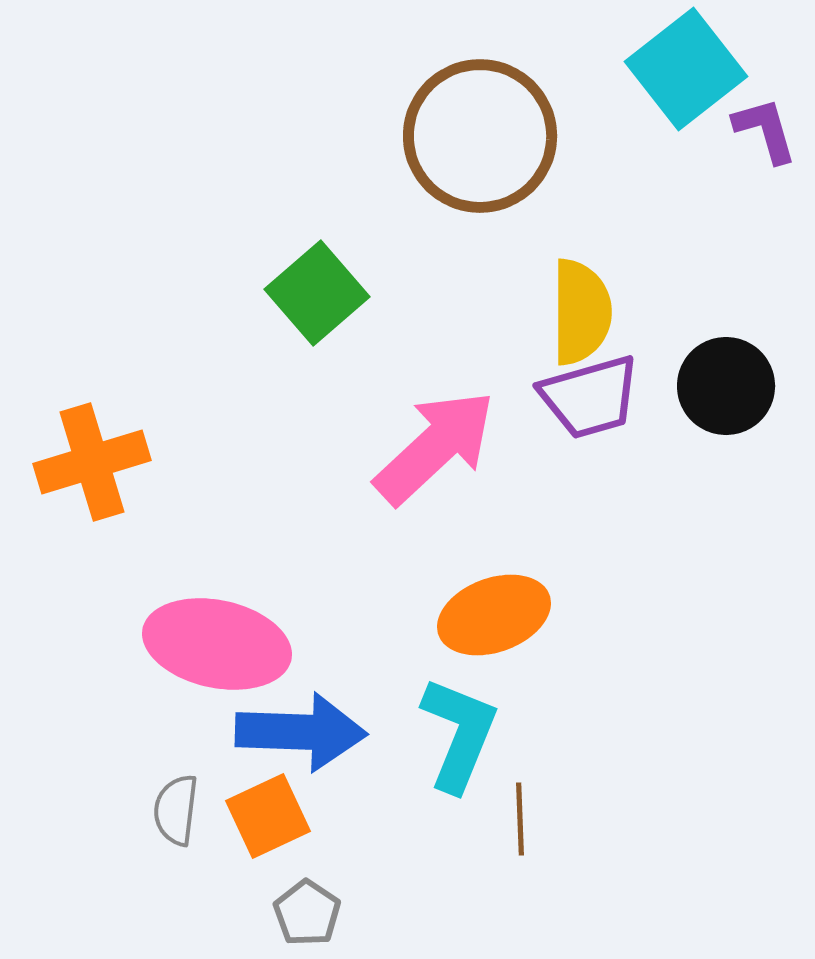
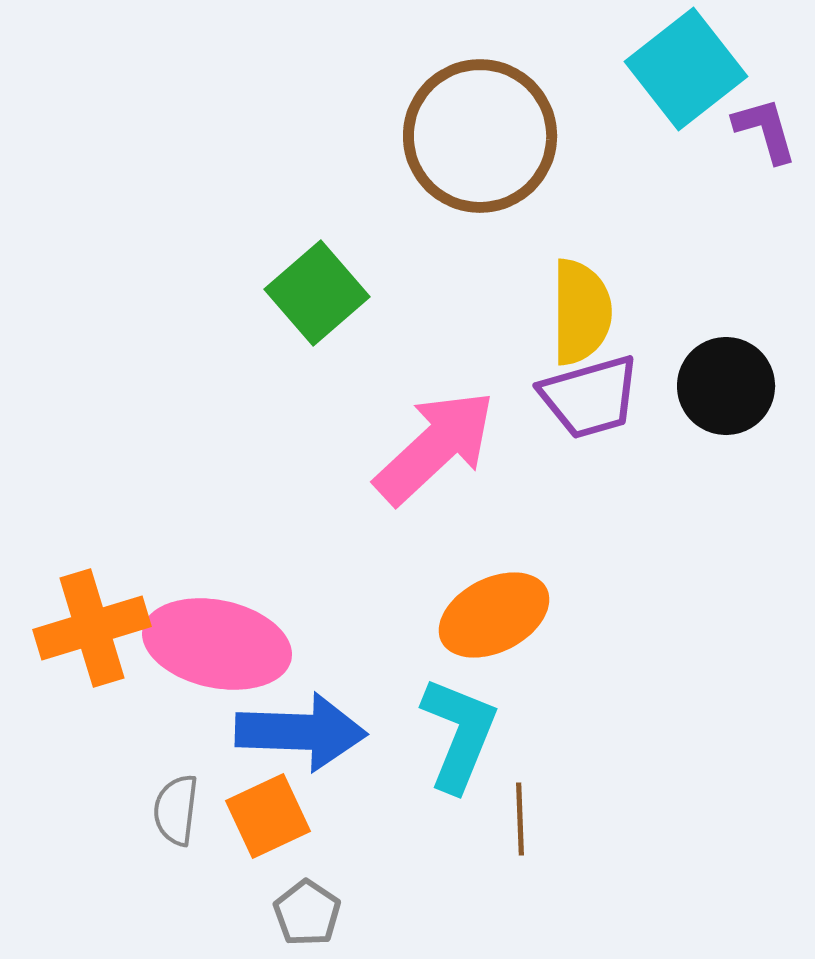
orange cross: moved 166 px down
orange ellipse: rotated 7 degrees counterclockwise
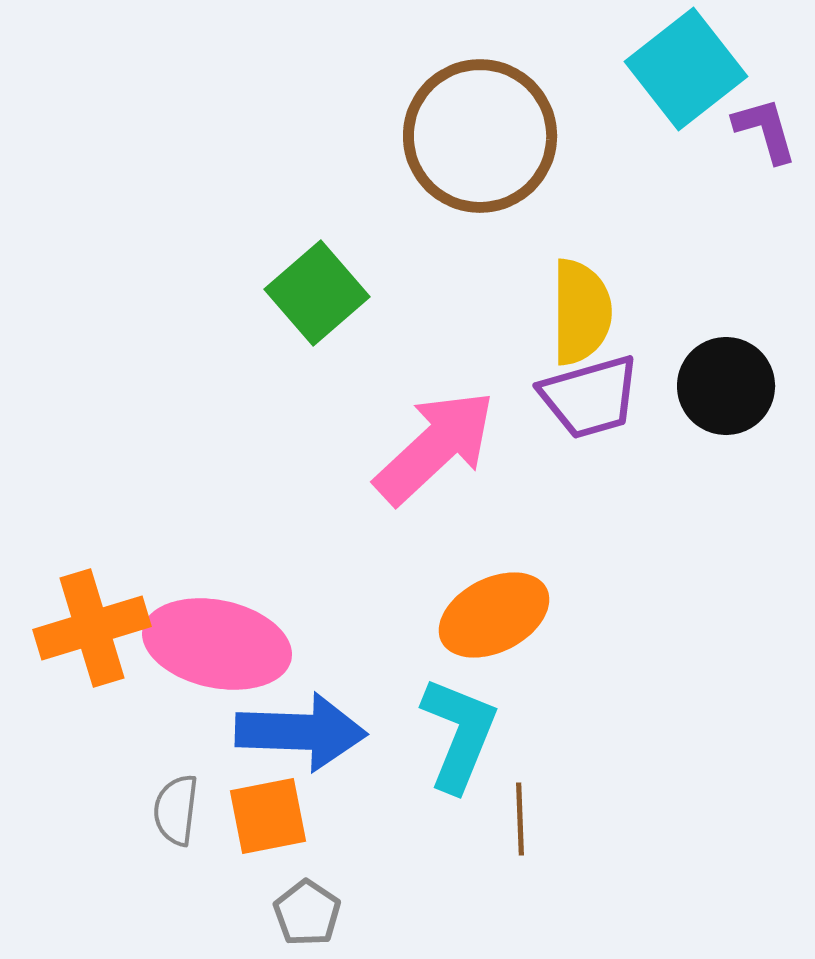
orange square: rotated 14 degrees clockwise
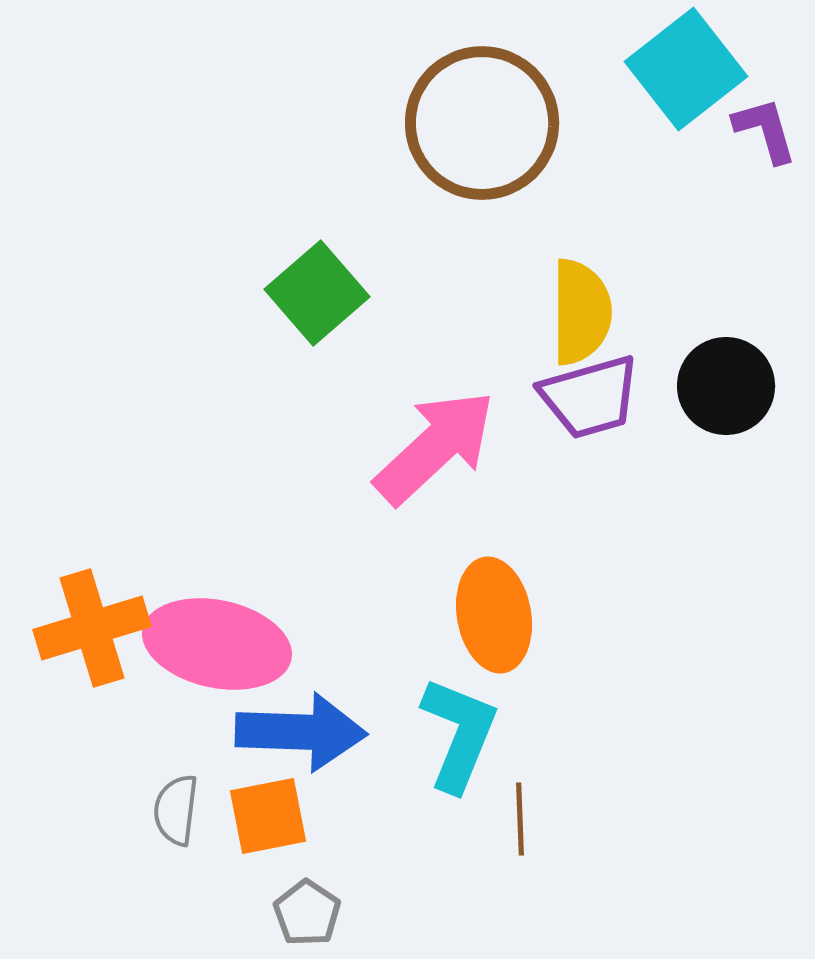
brown circle: moved 2 px right, 13 px up
orange ellipse: rotated 73 degrees counterclockwise
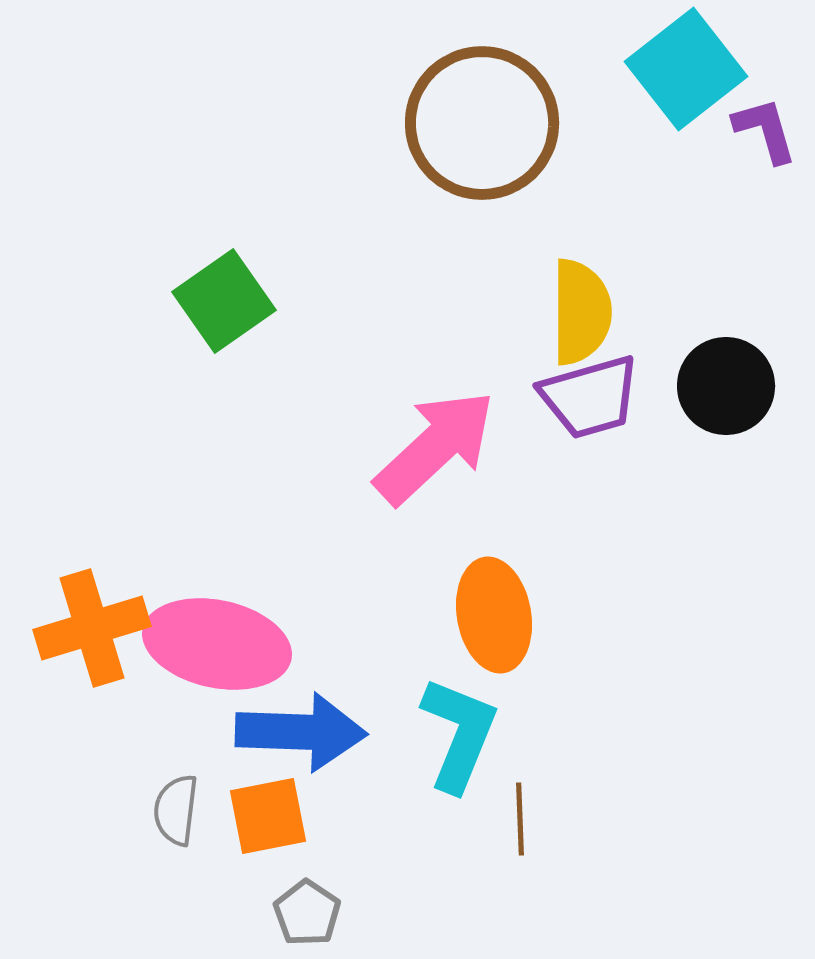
green square: moved 93 px left, 8 px down; rotated 6 degrees clockwise
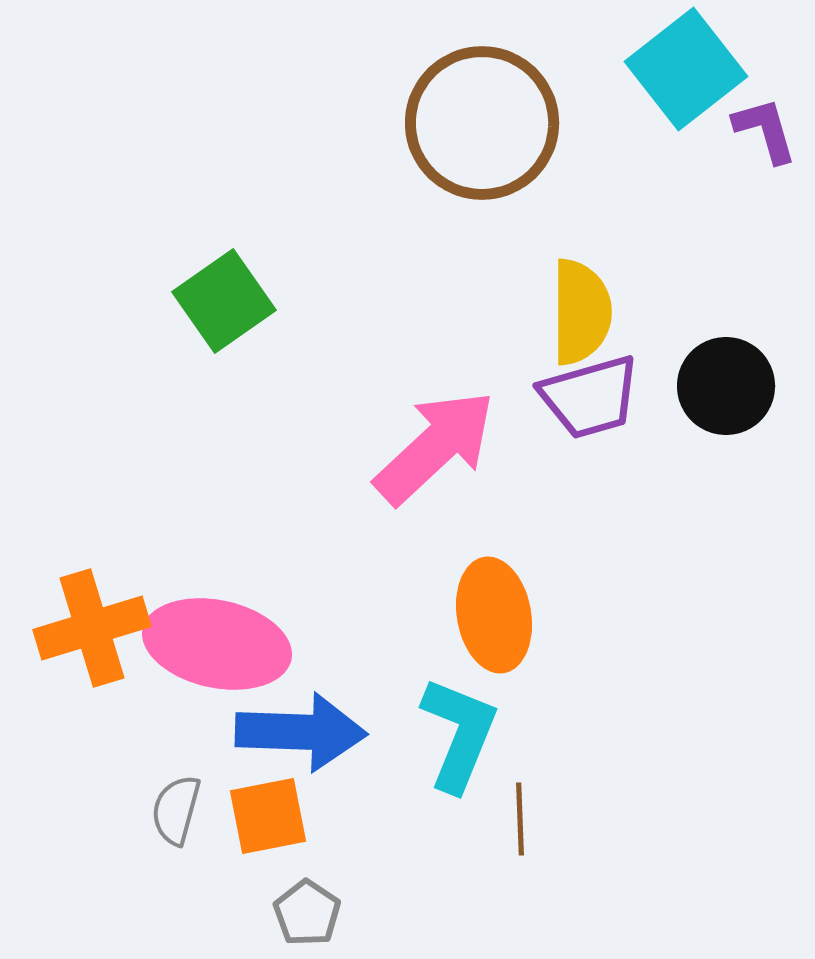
gray semicircle: rotated 8 degrees clockwise
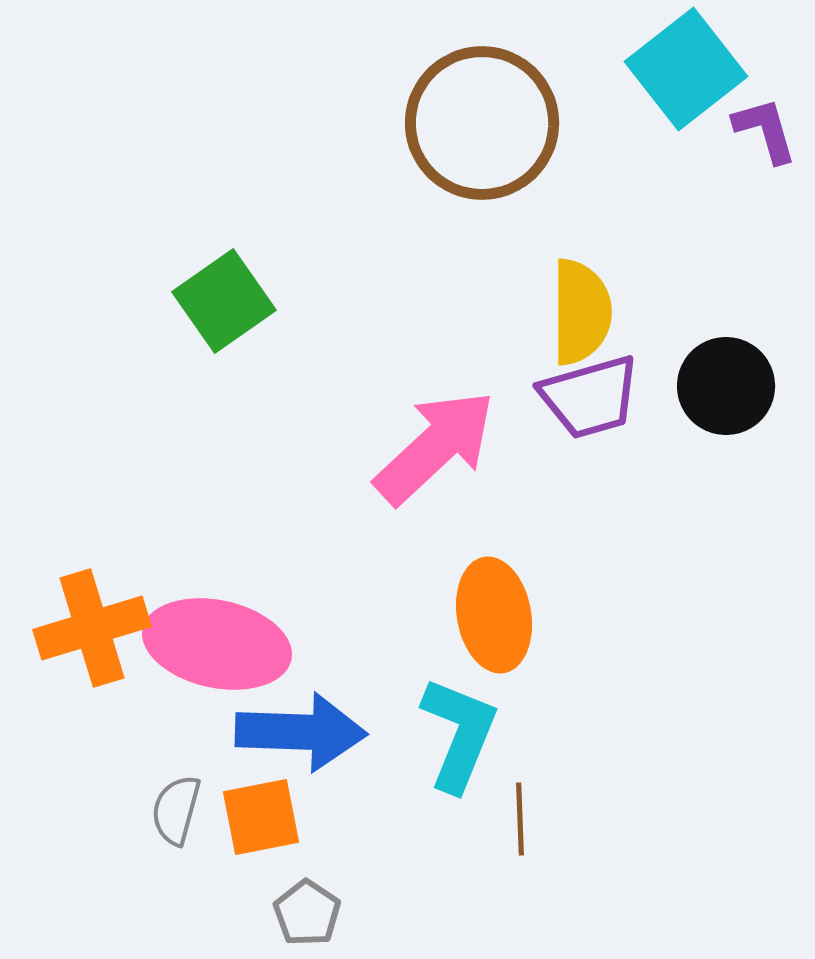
orange square: moved 7 px left, 1 px down
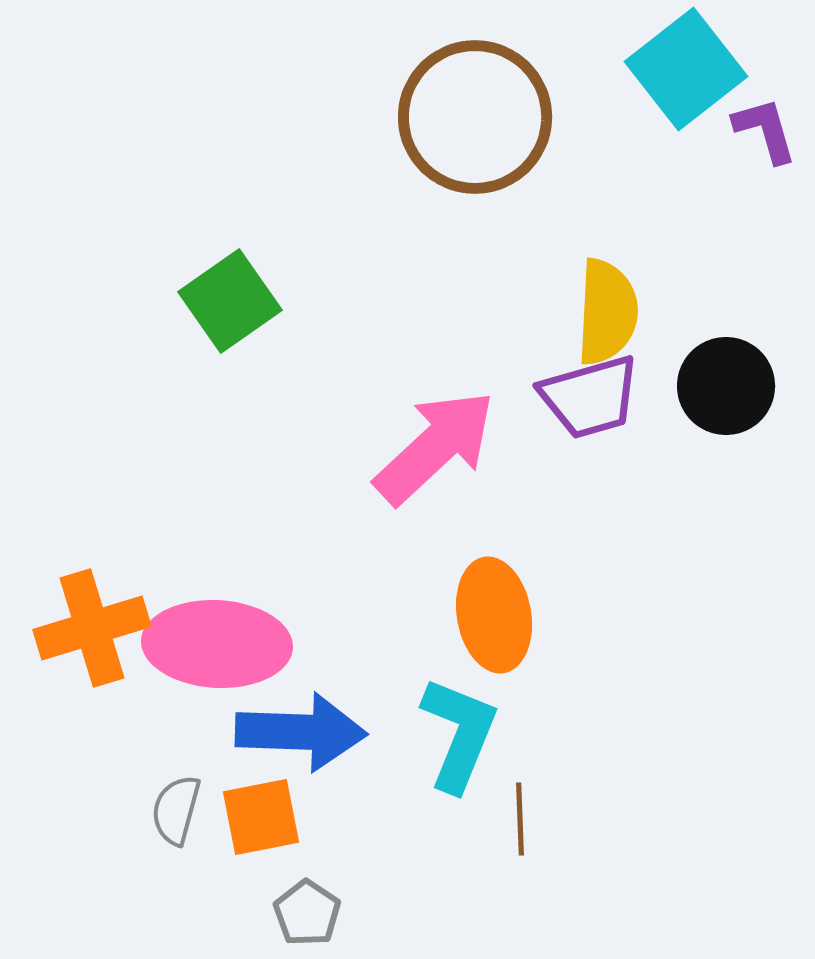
brown circle: moved 7 px left, 6 px up
green square: moved 6 px right
yellow semicircle: moved 26 px right; rotated 3 degrees clockwise
pink ellipse: rotated 9 degrees counterclockwise
